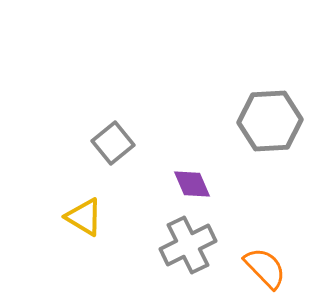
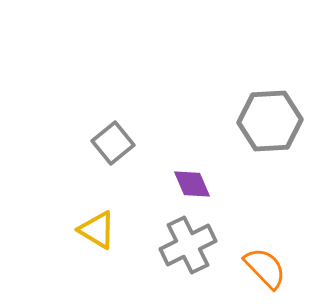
yellow triangle: moved 13 px right, 13 px down
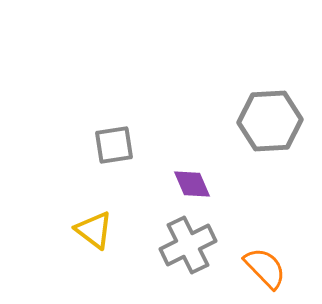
gray square: moved 1 px right, 2 px down; rotated 30 degrees clockwise
yellow triangle: moved 3 px left; rotated 6 degrees clockwise
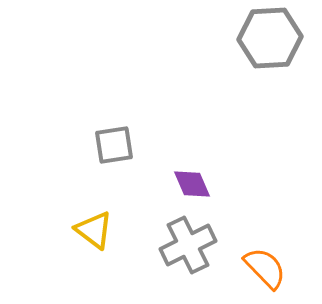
gray hexagon: moved 83 px up
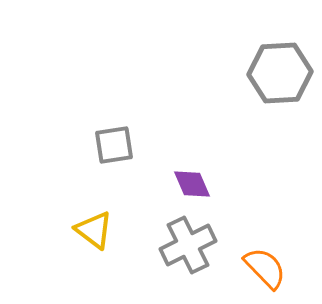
gray hexagon: moved 10 px right, 35 px down
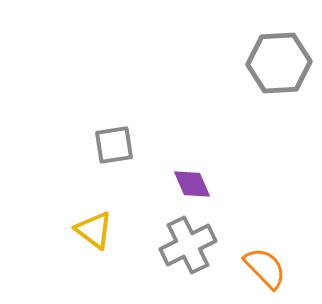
gray hexagon: moved 1 px left, 10 px up
